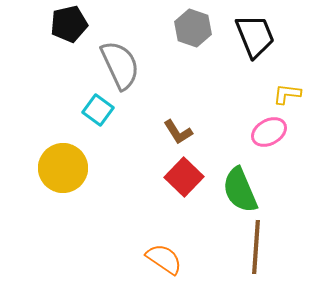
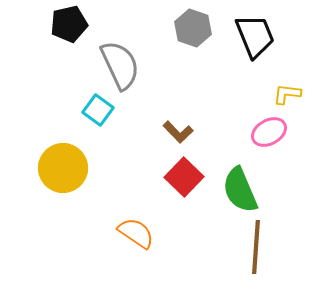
brown L-shape: rotated 12 degrees counterclockwise
orange semicircle: moved 28 px left, 26 px up
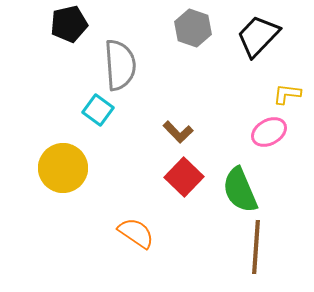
black trapezoid: moved 3 px right; rotated 114 degrees counterclockwise
gray semicircle: rotated 21 degrees clockwise
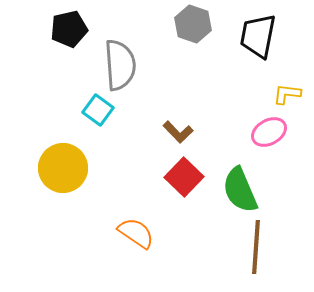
black pentagon: moved 5 px down
gray hexagon: moved 4 px up
black trapezoid: rotated 33 degrees counterclockwise
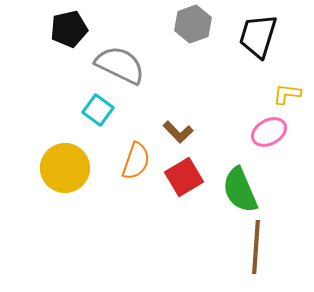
gray hexagon: rotated 21 degrees clockwise
black trapezoid: rotated 6 degrees clockwise
gray semicircle: rotated 60 degrees counterclockwise
yellow circle: moved 2 px right
red square: rotated 15 degrees clockwise
orange semicircle: moved 72 px up; rotated 75 degrees clockwise
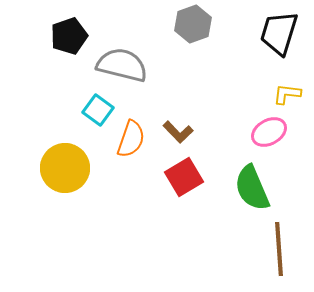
black pentagon: moved 7 px down; rotated 6 degrees counterclockwise
black trapezoid: moved 21 px right, 3 px up
gray semicircle: moved 2 px right; rotated 12 degrees counterclockwise
orange semicircle: moved 5 px left, 22 px up
green semicircle: moved 12 px right, 2 px up
brown line: moved 23 px right, 2 px down; rotated 8 degrees counterclockwise
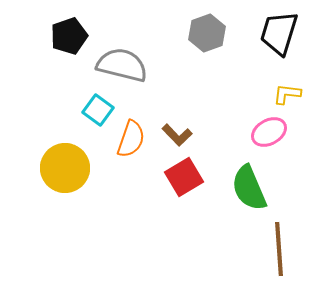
gray hexagon: moved 14 px right, 9 px down
brown L-shape: moved 1 px left, 3 px down
green semicircle: moved 3 px left
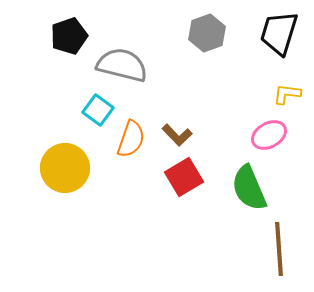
pink ellipse: moved 3 px down
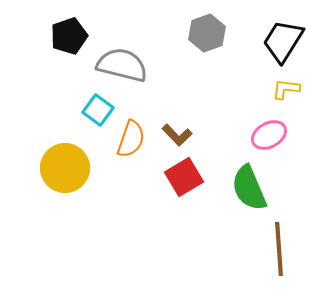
black trapezoid: moved 4 px right, 8 px down; rotated 15 degrees clockwise
yellow L-shape: moved 1 px left, 5 px up
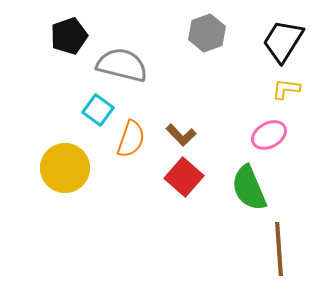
brown L-shape: moved 4 px right
red square: rotated 18 degrees counterclockwise
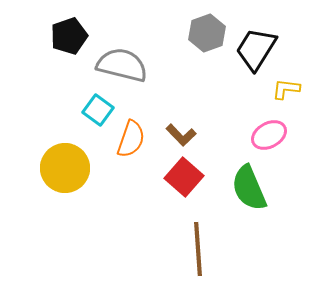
black trapezoid: moved 27 px left, 8 px down
brown line: moved 81 px left
